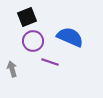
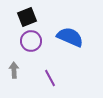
purple circle: moved 2 px left
purple line: moved 16 px down; rotated 42 degrees clockwise
gray arrow: moved 2 px right, 1 px down; rotated 14 degrees clockwise
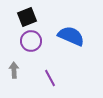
blue semicircle: moved 1 px right, 1 px up
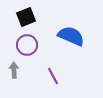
black square: moved 1 px left
purple circle: moved 4 px left, 4 px down
purple line: moved 3 px right, 2 px up
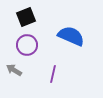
gray arrow: rotated 56 degrees counterclockwise
purple line: moved 2 px up; rotated 42 degrees clockwise
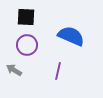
black square: rotated 24 degrees clockwise
purple line: moved 5 px right, 3 px up
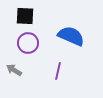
black square: moved 1 px left, 1 px up
purple circle: moved 1 px right, 2 px up
